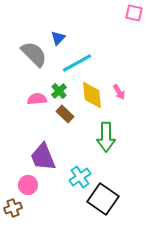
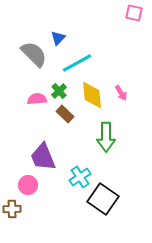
pink arrow: moved 2 px right, 1 px down
brown cross: moved 1 px left, 1 px down; rotated 18 degrees clockwise
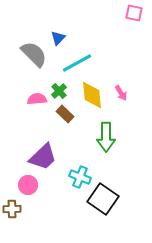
purple trapezoid: rotated 112 degrees counterclockwise
cyan cross: rotated 35 degrees counterclockwise
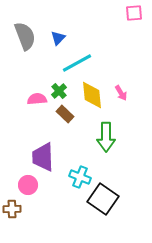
pink square: rotated 18 degrees counterclockwise
gray semicircle: moved 9 px left, 18 px up; rotated 24 degrees clockwise
purple trapezoid: rotated 132 degrees clockwise
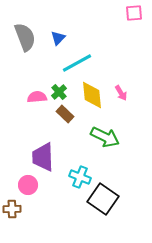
gray semicircle: moved 1 px down
green cross: moved 1 px down
pink semicircle: moved 2 px up
green arrow: moved 1 px left; rotated 64 degrees counterclockwise
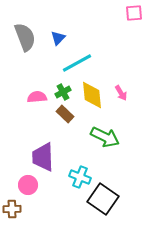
green cross: moved 4 px right; rotated 14 degrees clockwise
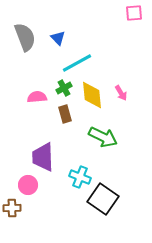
blue triangle: rotated 28 degrees counterclockwise
green cross: moved 1 px right, 4 px up
brown rectangle: rotated 30 degrees clockwise
green arrow: moved 2 px left
brown cross: moved 1 px up
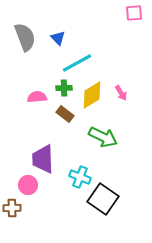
green cross: rotated 28 degrees clockwise
yellow diamond: rotated 64 degrees clockwise
brown rectangle: rotated 36 degrees counterclockwise
purple trapezoid: moved 2 px down
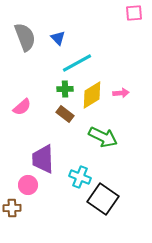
green cross: moved 1 px right, 1 px down
pink arrow: rotated 63 degrees counterclockwise
pink semicircle: moved 15 px left, 10 px down; rotated 144 degrees clockwise
